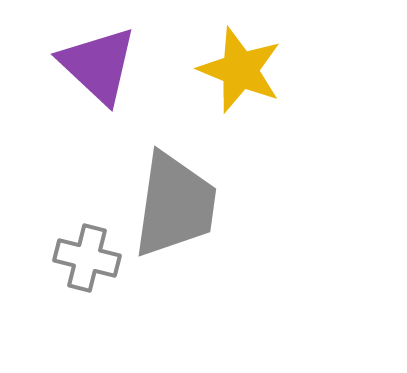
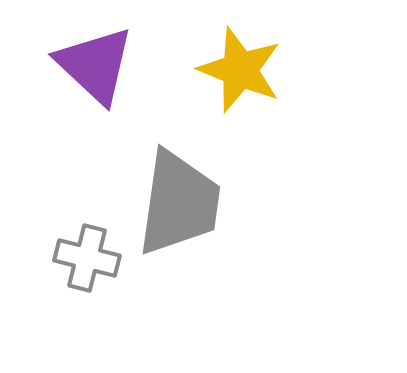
purple triangle: moved 3 px left
gray trapezoid: moved 4 px right, 2 px up
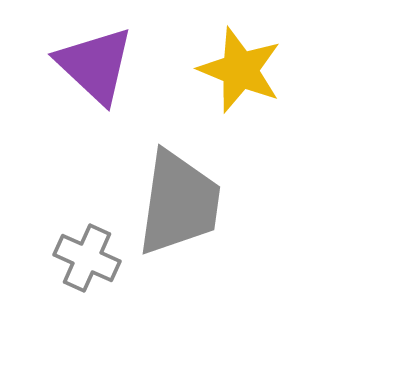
gray cross: rotated 10 degrees clockwise
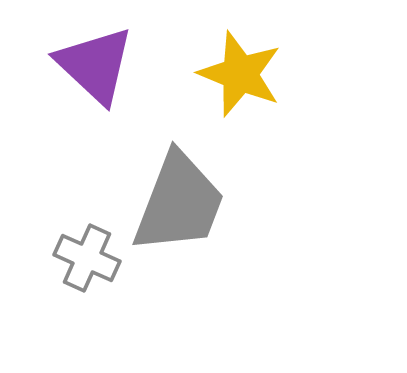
yellow star: moved 4 px down
gray trapezoid: rotated 13 degrees clockwise
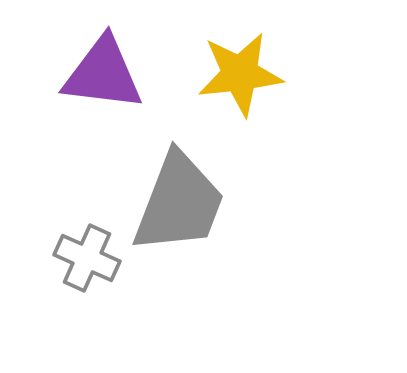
purple triangle: moved 8 px right, 9 px down; rotated 36 degrees counterclockwise
yellow star: rotated 28 degrees counterclockwise
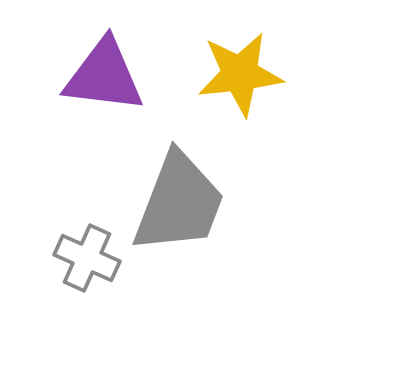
purple triangle: moved 1 px right, 2 px down
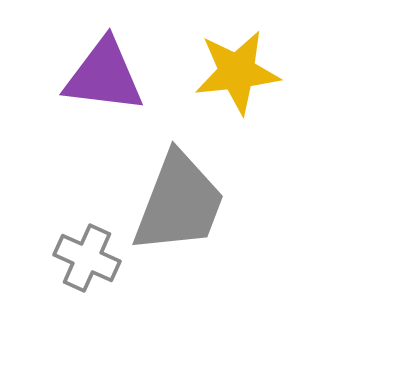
yellow star: moved 3 px left, 2 px up
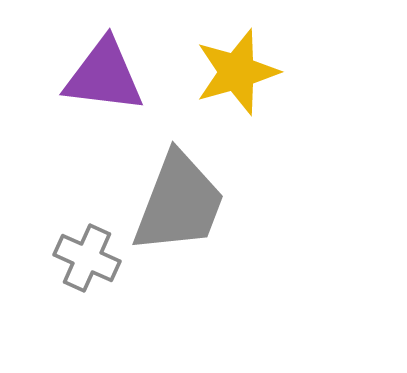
yellow star: rotated 10 degrees counterclockwise
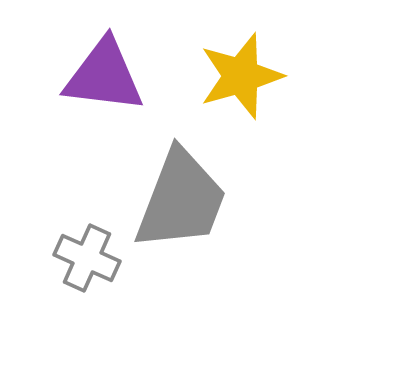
yellow star: moved 4 px right, 4 px down
gray trapezoid: moved 2 px right, 3 px up
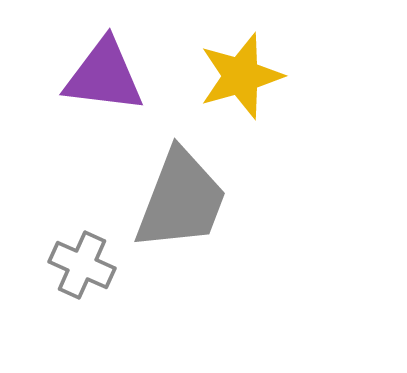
gray cross: moved 5 px left, 7 px down
